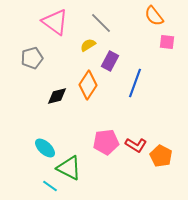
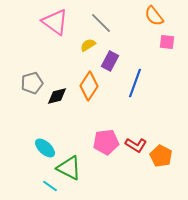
gray pentagon: moved 25 px down
orange diamond: moved 1 px right, 1 px down
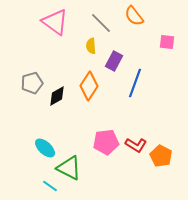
orange semicircle: moved 20 px left
yellow semicircle: moved 3 px right, 1 px down; rotated 63 degrees counterclockwise
purple rectangle: moved 4 px right
black diamond: rotated 15 degrees counterclockwise
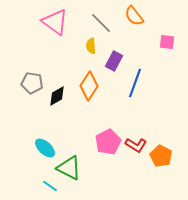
gray pentagon: rotated 25 degrees clockwise
pink pentagon: moved 2 px right; rotated 20 degrees counterclockwise
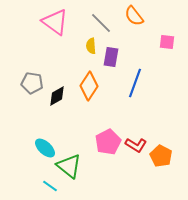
purple rectangle: moved 3 px left, 4 px up; rotated 18 degrees counterclockwise
green triangle: moved 2 px up; rotated 12 degrees clockwise
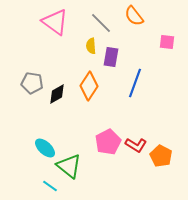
black diamond: moved 2 px up
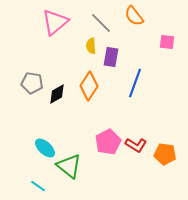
pink triangle: rotated 44 degrees clockwise
orange pentagon: moved 4 px right, 2 px up; rotated 20 degrees counterclockwise
cyan line: moved 12 px left
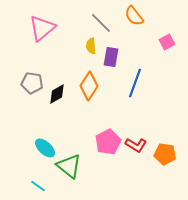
pink triangle: moved 13 px left, 6 px down
pink square: rotated 35 degrees counterclockwise
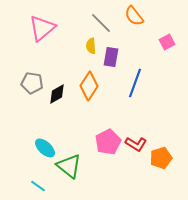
red L-shape: moved 1 px up
orange pentagon: moved 4 px left, 4 px down; rotated 25 degrees counterclockwise
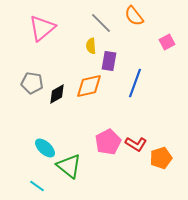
purple rectangle: moved 2 px left, 4 px down
orange diamond: rotated 44 degrees clockwise
cyan line: moved 1 px left
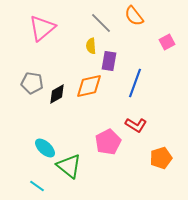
red L-shape: moved 19 px up
